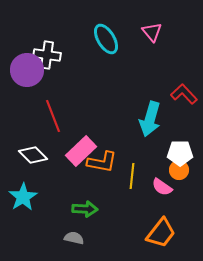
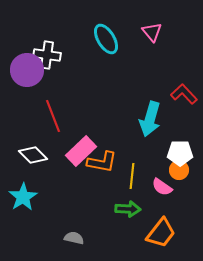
green arrow: moved 43 px right
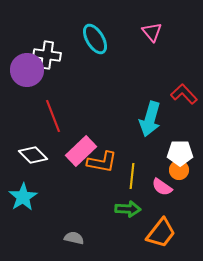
cyan ellipse: moved 11 px left
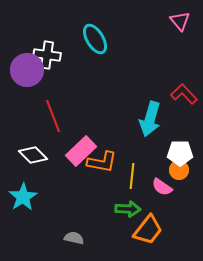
pink triangle: moved 28 px right, 11 px up
orange trapezoid: moved 13 px left, 3 px up
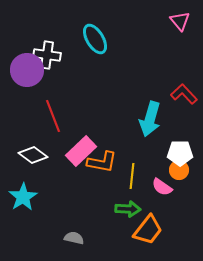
white diamond: rotated 8 degrees counterclockwise
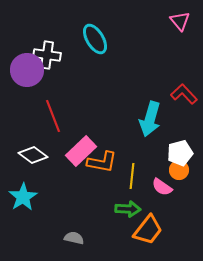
white pentagon: rotated 15 degrees counterclockwise
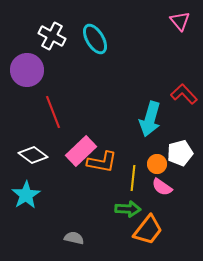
white cross: moved 5 px right, 19 px up; rotated 20 degrees clockwise
red line: moved 4 px up
orange circle: moved 22 px left, 6 px up
yellow line: moved 1 px right, 2 px down
cyan star: moved 3 px right, 2 px up
